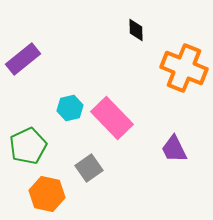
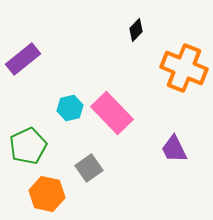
black diamond: rotated 45 degrees clockwise
pink rectangle: moved 5 px up
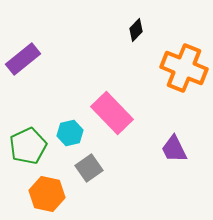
cyan hexagon: moved 25 px down
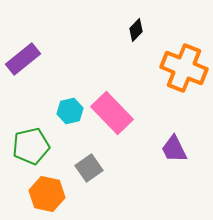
cyan hexagon: moved 22 px up
green pentagon: moved 3 px right; rotated 12 degrees clockwise
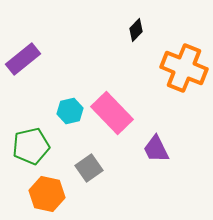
purple trapezoid: moved 18 px left
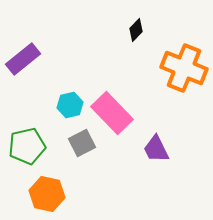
cyan hexagon: moved 6 px up
green pentagon: moved 4 px left
gray square: moved 7 px left, 25 px up; rotated 8 degrees clockwise
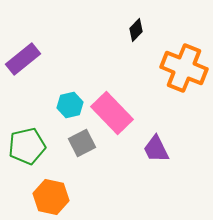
orange hexagon: moved 4 px right, 3 px down
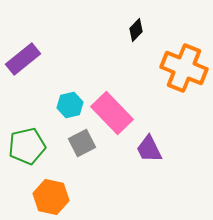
purple trapezoid: moved 7 px left
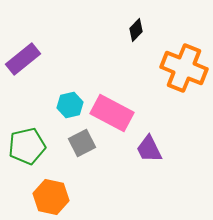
pink rectangle: rotated 18 degrees counterclockwise
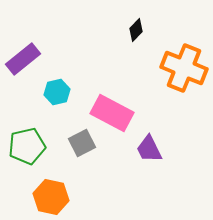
cyan hexagon: moved 13 px left, 13 px up
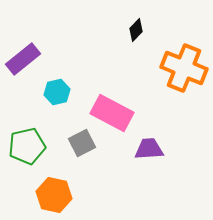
purple trapezoid: rotated 112 degrees clockwise
orange hexagon: moved 3 px right, 2 px up
